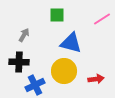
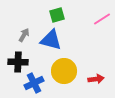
green square: rotated 14 degrees counterclockwise
blue triangle: moved 20 px left, 3 px up
black cross: moved 1 px left
blue cross: moved 1 px left, 2 px up
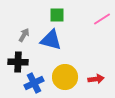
green square: rotated 14 degrees clockwise
yellow circle: moved 1 px right, 6 px down
